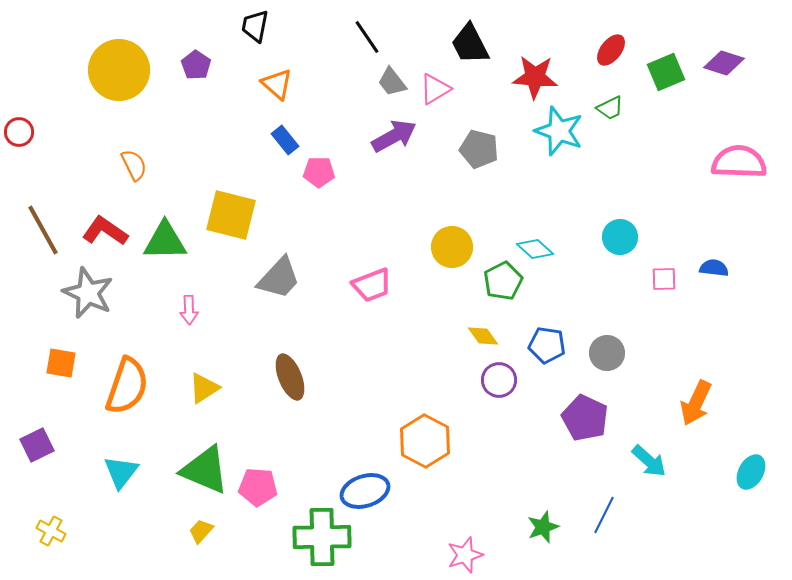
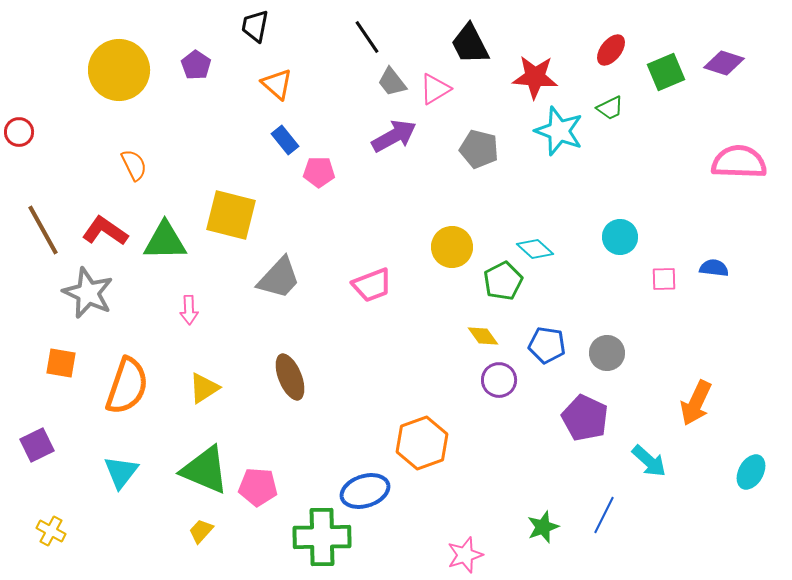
orange hexagon at (425, 441): moved 3 px left, 2 px down; rotated 12 degrees clockwise
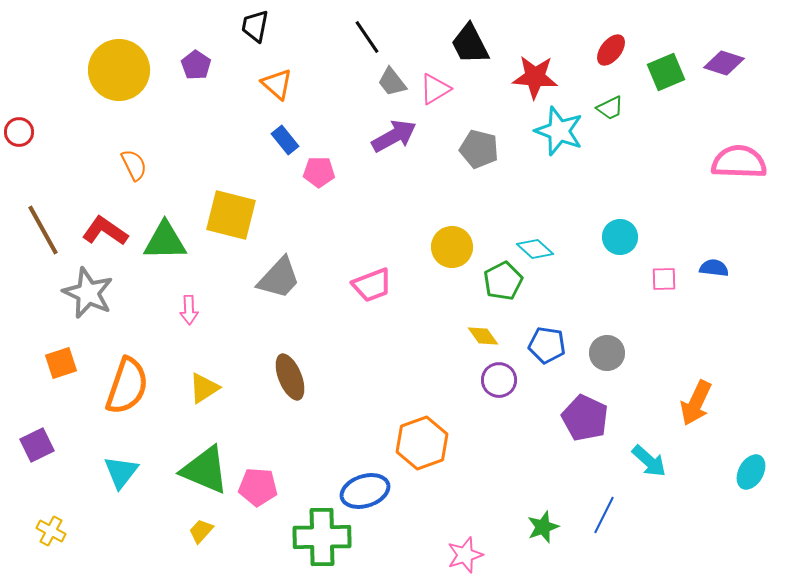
orange square at (61, 363): rotated 28 degrees counterclockwise
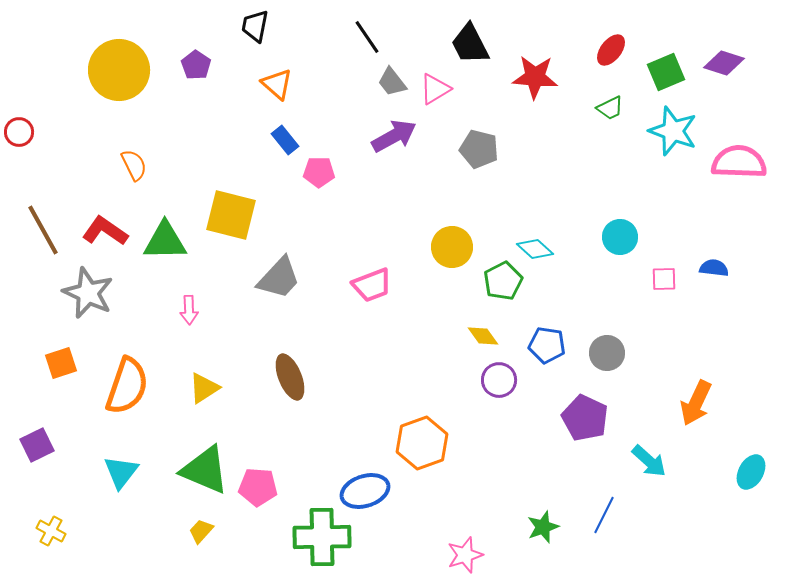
cyan star at (559, 131): moved 114 px right
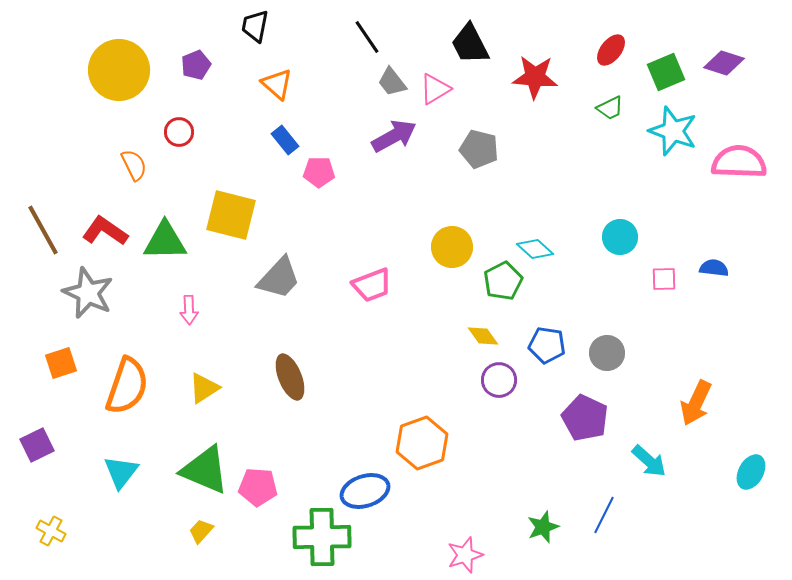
purple pentagon at (196, 65): rotated 16 degrees clockwise
red circle at (19, 132): moved 160 px right
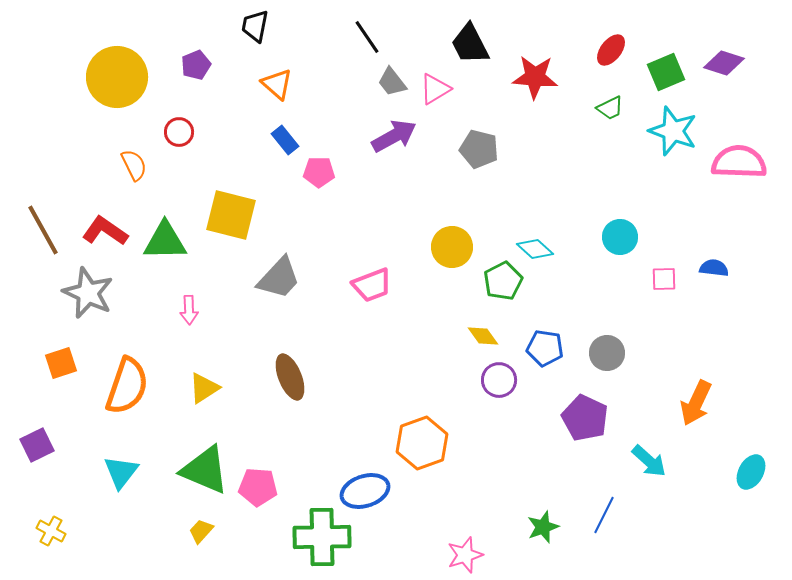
yellow circle at (119, 70): moved 2 px left, 7 px down
blue pentagon at (547, 345): moved 2 px left, 3 px down
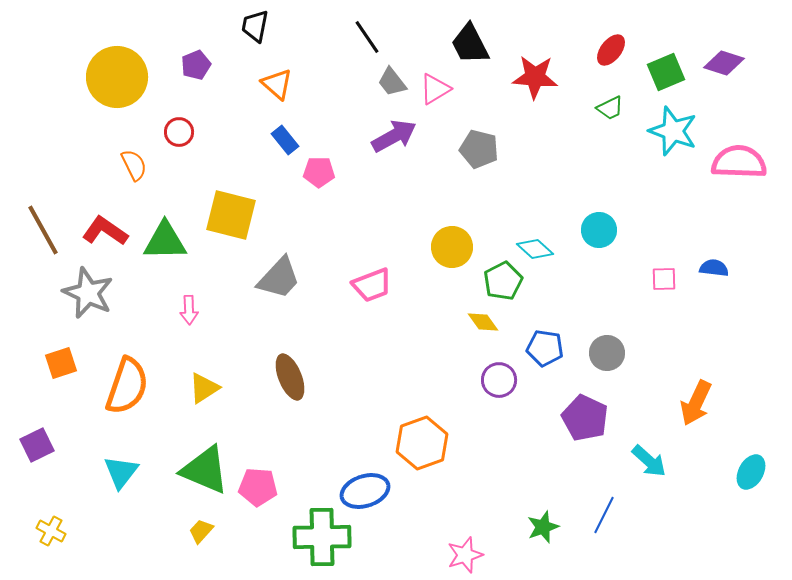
cyan circle at (620, 237): moved 21 px left, 7 px up
yellow diamond at (483, 336): moved 14 px up
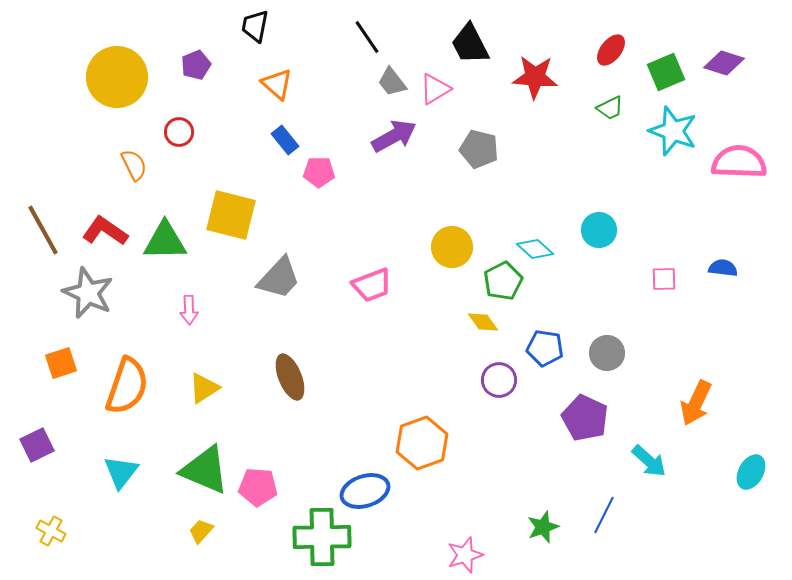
blue semicircle at (714, 268): moved 9 px right
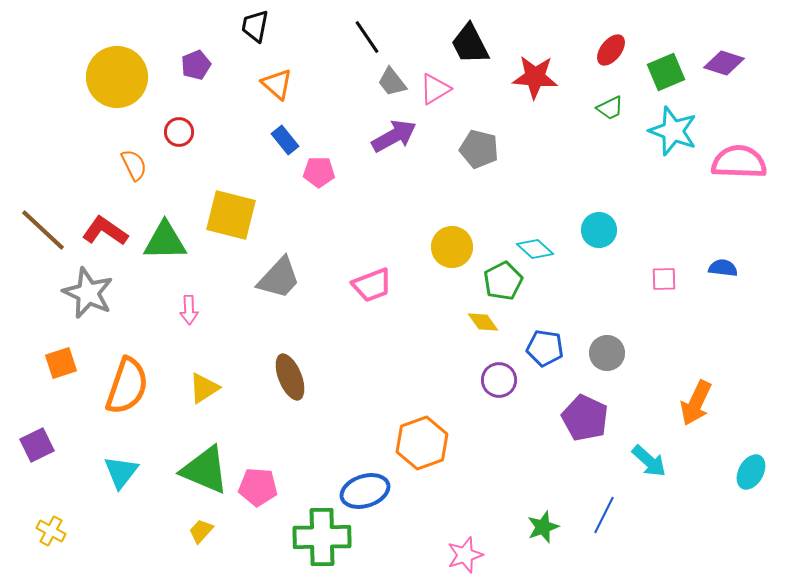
brown line at (43, 230): rotated 18 degrees counterclockwise
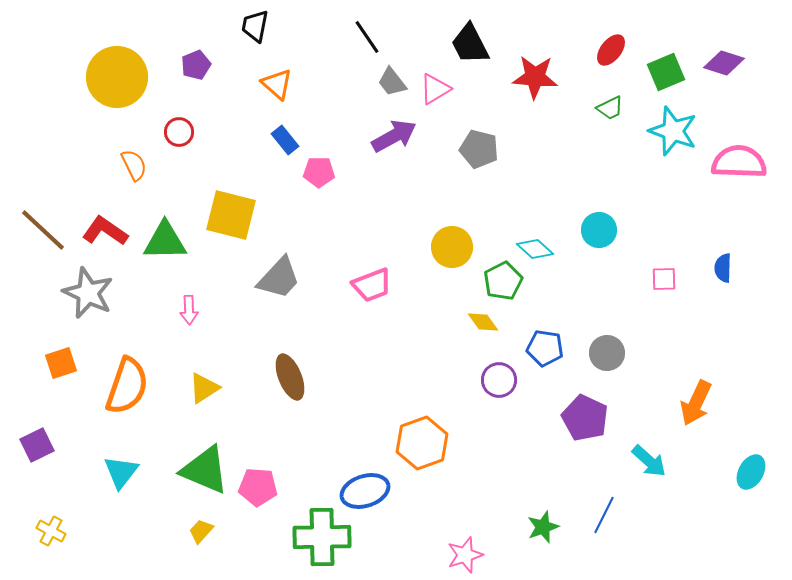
blue semicircle at (723, 268): rotated 96 degrees counterclockwise
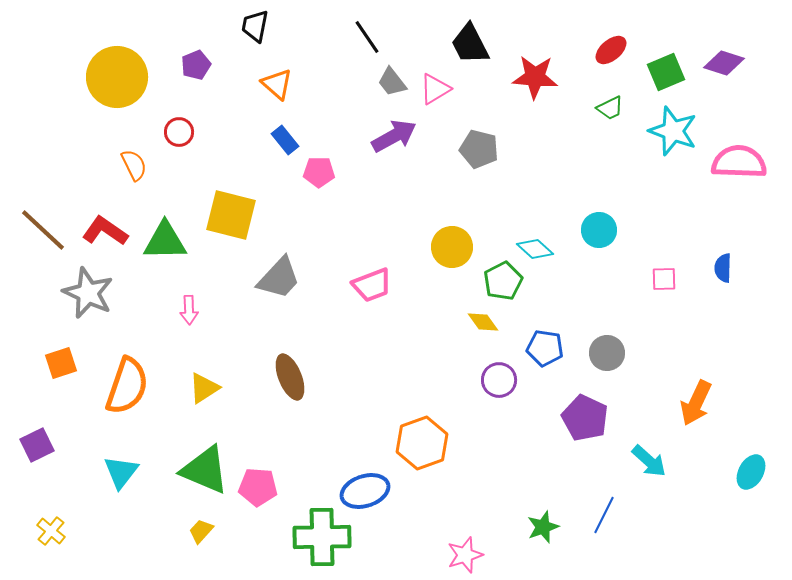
red ellipse at (611, 50): rotated 12 degrees clockwise
yellow cross at (51, 531): rotated 12 degrees clockwise
